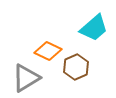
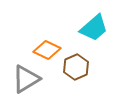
orange diamond: moved 1 px left, 1 px up
gray triangle: moved 1 px down
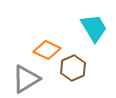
cyan trapezoid: rotated 80 degrees counterclockwise
brown hexagon: moved 3 px left, 1 px down
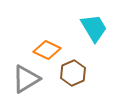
brown hexagon: moved 5 px down
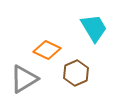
brown hexagon: moved 3 px right
gray triangle: moved 2 px left
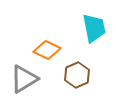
cyan trapezoid: rotated 20 degrees clockwise
brown hexagon: moved 1 px right, 2 px down
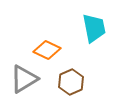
brown hexagon: moved 6 px left, 7 px down
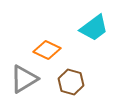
cyan trapezoid: rotated 64 degrees clockwise
brown hexagon: rotated 20 degrees counterclockwise
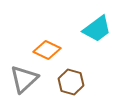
cyan trapezoid: moved 3 px right, 1 px down
gray triangle: rotated 12 degrees counterclockwise
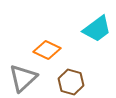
gray triangle: moved 1 px left, 1 px up
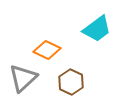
brown hexagon: rotated 10 degrees clockwise
